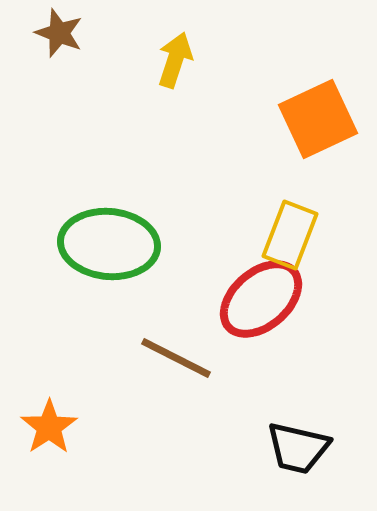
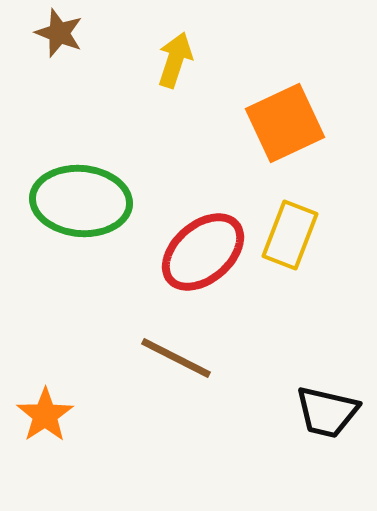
orange square: moved 33 px left, 4 px down
green ellipse: moved 28 px left, 43 px up
red ellipse: moved 58 px left, 47 px up
orange star: moved 4 px left, 12 px up
black trapezoid: moved 29 px right, 36 px up
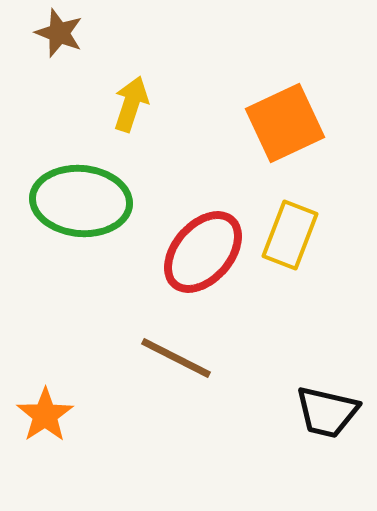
yellow arrow: moved 44 px left, 44 px down
red ellipse: rotated 8 degrees counterclockwise
